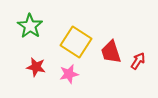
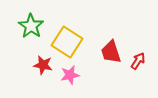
green star: moved 1 px right
yellow square: moved 9 px left
red star: moved 7 px right, 2 px up
pink star: moved 1 px right, 1 px down
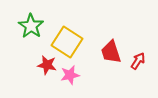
red star: moved 4 px right
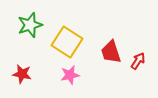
green star: moved 1 px left, 1 px up; rotated 20 degrees clockwise
red star: moved 25 px left, 9 px down
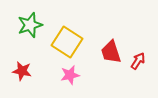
red star: moved 3 px up
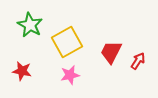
green star: rotated 25 degrees counterclockwise
yellow square: rotated 28 degrees clockwise
red trapezoid: rotated 45 degrees clockwise
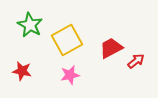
yellow square: moved 2 px up
red trapezoid: moved 4 px up; rotated 35 degrees clockwise
red arrow: moved 2 px left; rotated 18 degrees clockwise
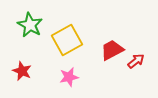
red trapezoid: moved 1 px right, 2 px down
red star: rotated 12 degrees clockwise
pink star: moved 1 px left, 2 px down
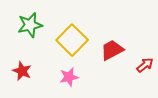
green star: rotated 30 degrees clockwise
yellow square: moved 5 px right; rotated 16 degrees counterclockwise
red arrow: moved 9 px right, 4 px down
